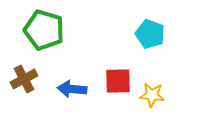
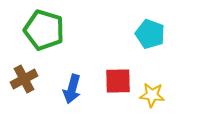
blue arrow: rotated 80 degrees counterclockwise
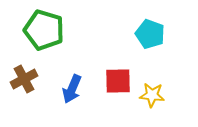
blue arrow: rotated 8 degrees clockwise
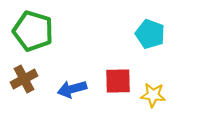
green pentagon: moved 11 px left, 1 px down
blue arrow: rotated 52 degrees clockwise
yellow star: moved 1 px right
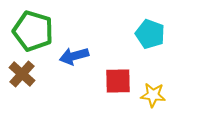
brown cross: moved 2 px left, 5 px up; rotated 20 degrees counterclockwise
blue arrow: moved 2 px right, 33 px up
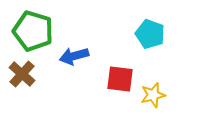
red square: moved 2 px right, 2 px up; rotated 8 degrees clockwise
yellow star: rotated 20 degrees counterclockwise
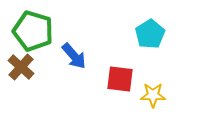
cyan pentagon: rotated 20 degrees clockwise
blue arrow: rotated 116 degrees counterclockwise
brown cross: moved 1 px left, 7 px up
yellow star: rotated 15 degrees clockwise
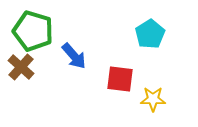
yellow star: moved 4 px down
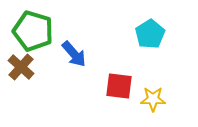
blue arrow: moved 2 px up
red square: moved 1 px left, 7 px down
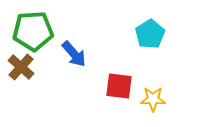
green pentagon: rotated 21 degrees counterclockwise
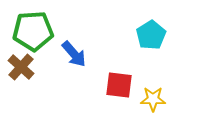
cyan pentagon: moved 1 px right, 1 px down
red square: moved 1 px up
